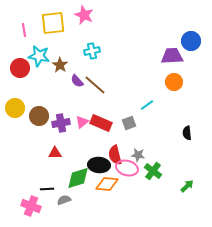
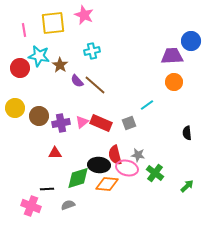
green cross: moved 2 px right, 2 px down
gray semicircle: moved 4 px right, 5 px down
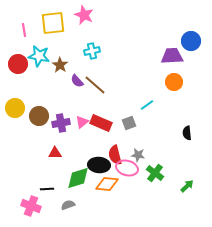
red circle: moved 2 px left, 4 px up
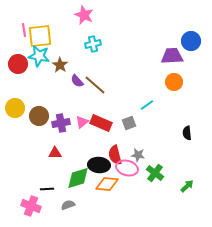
yellow square: moved 13 px left, 13 px down
cyan cross: moved 1 px right, 7 px up
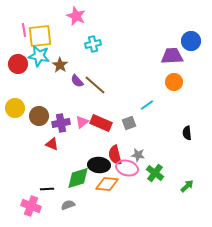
pink star: moved 8 px left, 1 px down
red triangle: moved 3 px left, 9 px up; rotated 24 degrees clockwise
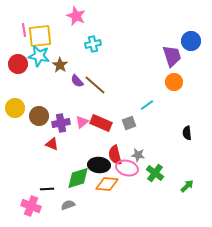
purple trapezoid: rotated 75 degrees clockwise
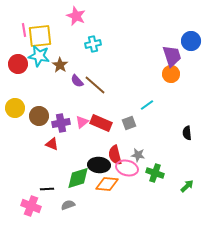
orange circle: moved 3 px left, 8 px up
green cross: rotated 18 degrees counterclockwise
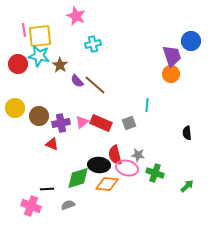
cyan line: rotated 48 degrees counterclockwise
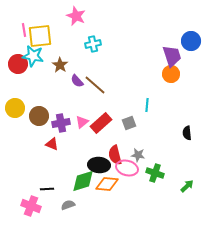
cyan star: moved 6 px left
red rectangle: rotated 65 degrees counterclockwise
green diamond: moved 5 px right, 3 px down
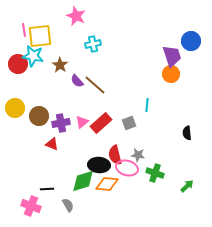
gray semicircle: rotated 80 degrees clockwise
